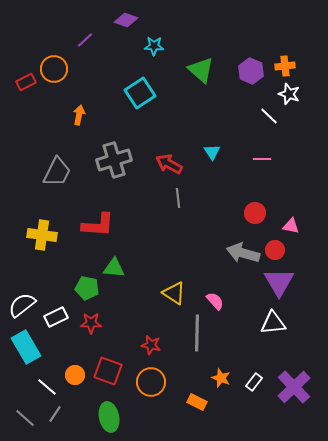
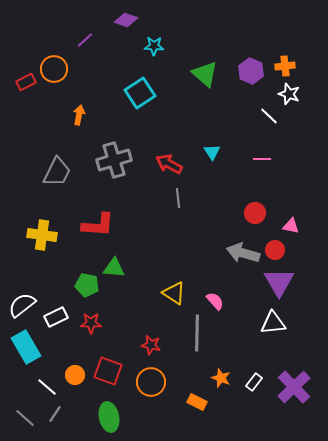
green triangle at (201, 70): moved 4 px right, 4 px down
green pentagon at (87, 288): moved 3 px up
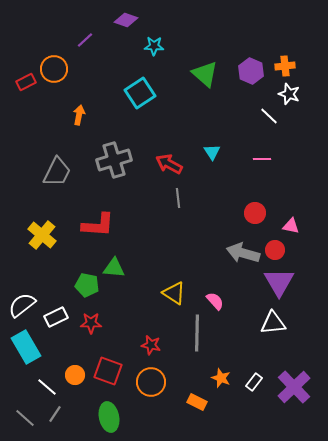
yellow cross at (42, 235): rotated 32 degrees clockwise
